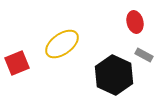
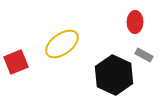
red ellipse: rotated 15 degrees clockwise
red square: moved 1 px left, 1 px up
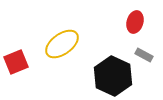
red ellipse: rotated 15 degrees clockwise
black hexagon: moved 1 px left, 1 px down
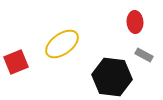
red ellipse: rotated 20 degrees counterclockwise
black hexagon: moved 1 px left, 1 px down; rotated 18 degrees counterclockwise
